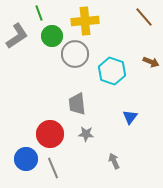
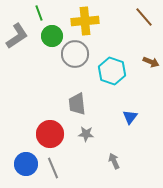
blue circle: moved 5 px down
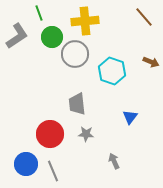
green circle: moved 1 px down
gray line: moved 3 px down
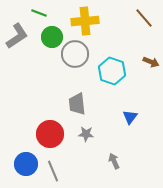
green line: rotated 49 degrees counterclockwise
brown line: moved 1 px down
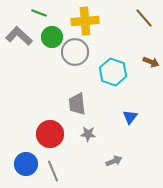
gray L-shape: moved 2 px right; rotated 104 degrees counterclockwise
gray circle: moved 2 px up
cyan hexagon: moved 1 px right, 1 px down
gray star: moved 2 px right
gray arrow: rotated 91 degrees clockwise
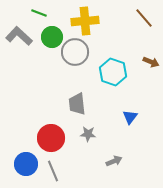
red circle: moved 1 px right, 4 px down
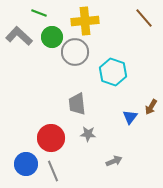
brown arrow: moved 45 px down; rotated 98 degrees clockwise
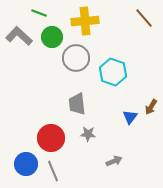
gray circle: moved 1 px right, 6 px down
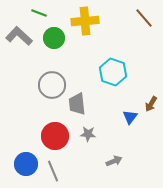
green circle: moved 2 px right, 1 px down
gray circle: moved 24 px left, 27 px down
brown arrow: moved 3 px up
red circle: moved 4 px right, 2 px up
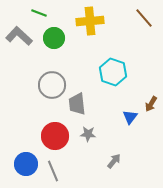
yellow cross: moved 5 px right
gray arrow: rotated 28 degrees counterclockwise
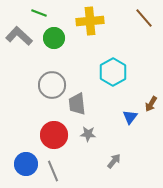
cyan hexagon: rotated 12 degrees clockwise
red circle: moved 1 px left, 1 px up
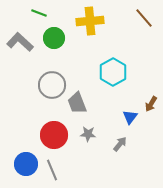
gray L-shape: moved 1 px right, 6 px down
gray trapezoid: moved 1 px up; rotated 15 degrees counterclockwise
gray arrow: moved 6 px right, 17 px up
gray line: moved 1 px left, 1 px up
